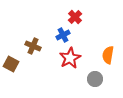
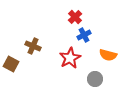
blue cross: moved 21 px right
orange semicircle: rotated 84 degrees counterclockwise
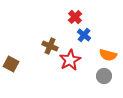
blue cross: rotated 24 degrees counterclockwise
brown cross: moved 17 px right
red star: moved 2 px down
gray circle: moved 9 px right, 3 px up
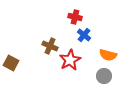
red cross: rotated 32 degrees counterclockwise
brown square: moved 1 px up
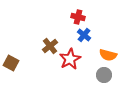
red cross: moved 3 px right
brown cross: rotated 28 degrees clockwise
red star: moved 1 px up
gray circle: moved 1 px up
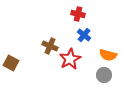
red cross: moved 3 px up
brown cross: rotated 28 degrees counterclockwise
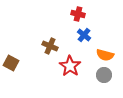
orange semicircle: moved 3 px left
red star: moved 7 px down; rotated 10 degrees counterclockwise
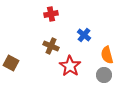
red cross: moved 27 px left; rotated 24 degrees counterclockwise
brown cross: moved 1 px right
orange semicircle: moved 2 px right; rotated 60 degrees clockwise
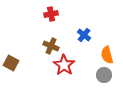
red star: moved 6 px left, 1 px up
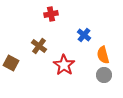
brown cross: moved 12 px left; rotated 14 degrees clockwise
orange semicircle: moved 4 px left
